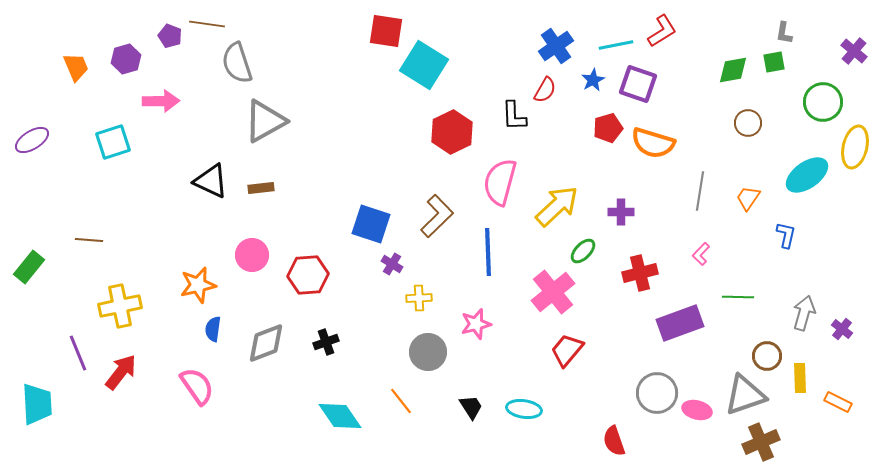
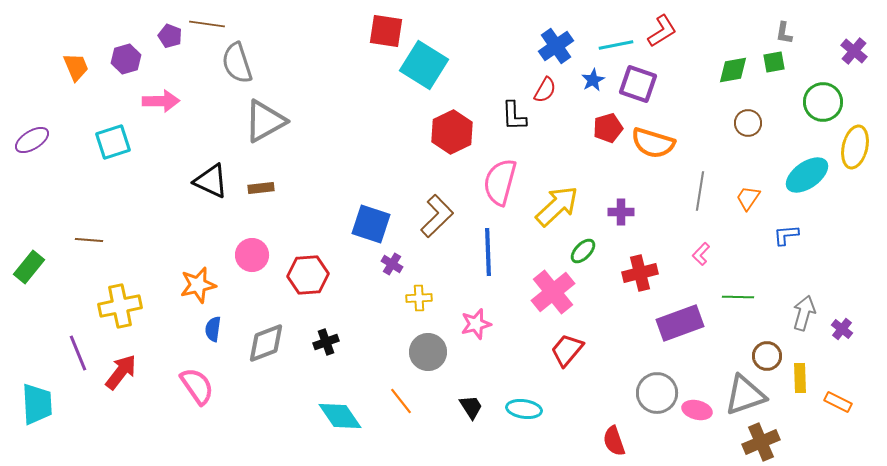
blue L-shape at (786, 235): rotated 108 degrees counterclockwise
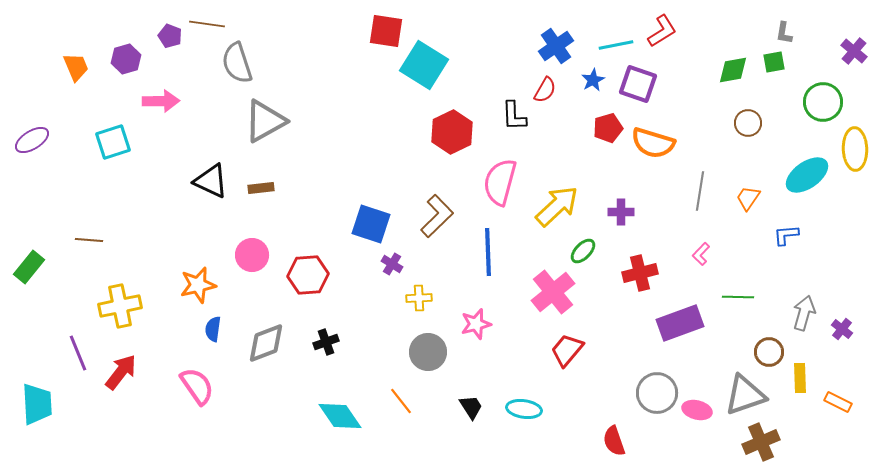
yellow ellipse at (855, 147): moved 2 px down; rotated 15 degrees counterclockwise
brown circle at (767, 356): moved 2 px right, 4 px up
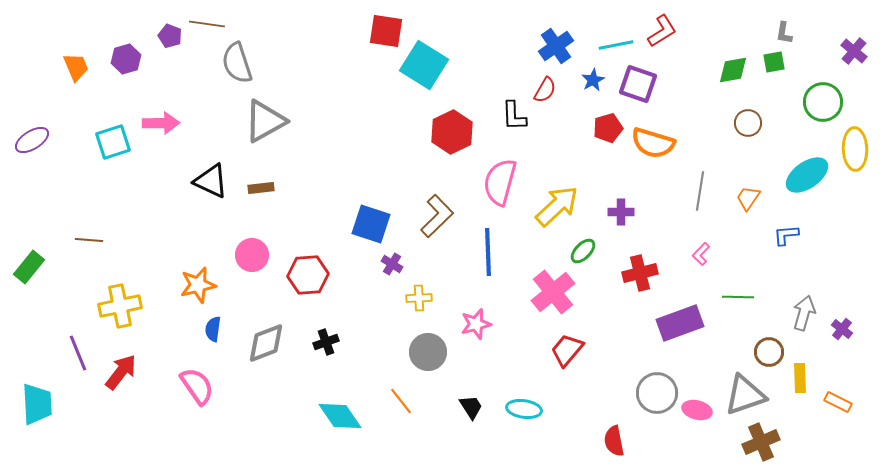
pink arrow at (161, 101): moved 22 px down
red semicircle at (614, 441): rotated 8 degrees clockwise
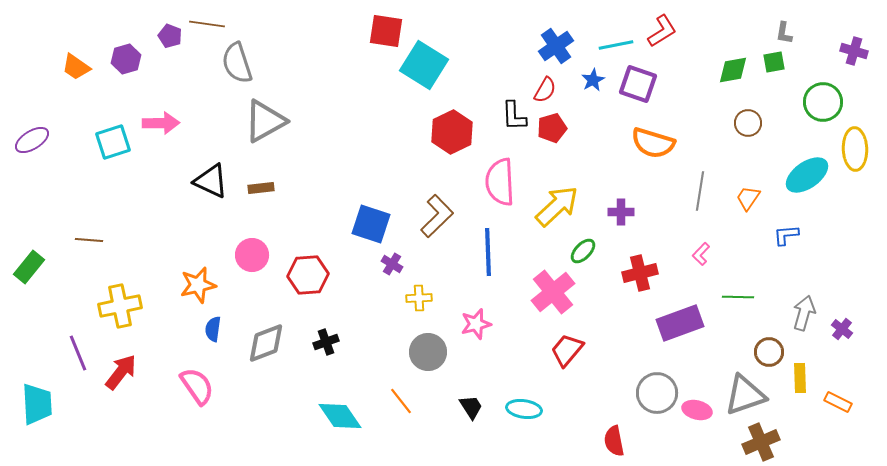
purple cross at (854, 51): rotated 24 degrees counterclockwise
orange trapezoid at (76, 67): rotated 148 degrees clockwise
red pentagon at (608, 128): moved 56 px left
pink semicircle at (500, 182): rotated 18 degrees counterclockwise
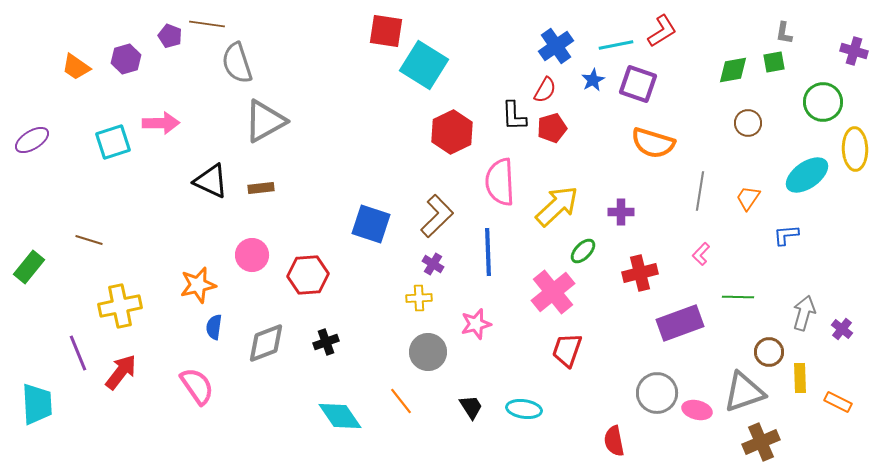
brown line at (89, 240): rotated 12 degrees clockwise
purple cross at (392, 264): moved 41 px right
blue semicircle at (213, 329): moved 1 px right, 2 px up
red trapezoid at (567, 350): rotated 21 degrees counterclockwise
gray triangle at (745, 395): moved 1 px left, 3 px up
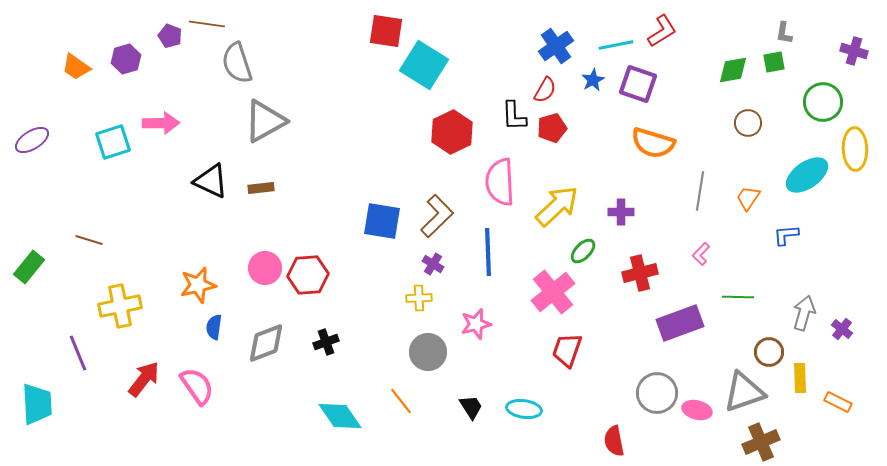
blue square at (371, 224): moved 11 px right, 3 px up; rotated 9 degrees counterclockwise
pink circle at (252, 255): moved 13 px right, 13 px down
red arrow at (121, 372): moved 23 px right, 7 px down
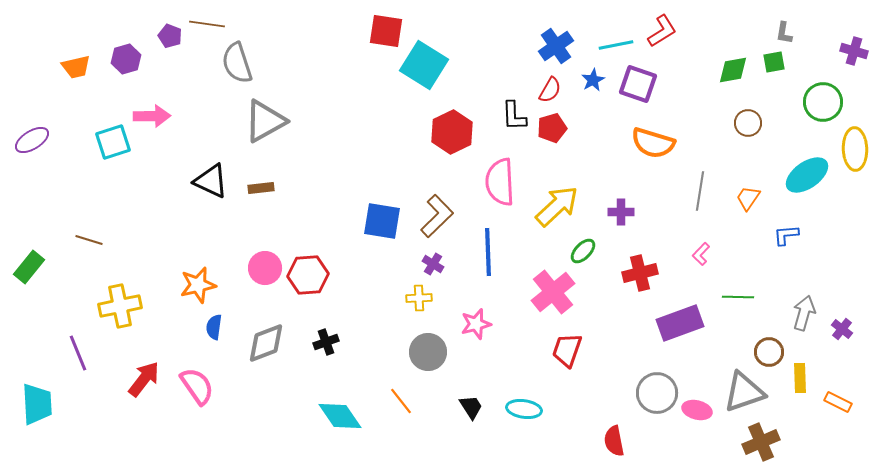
orange trapezoid at (76, 67): rotated 48 degrees counterclockwise
red semicircle at (545, 90): moved 5 px right
pink arrow at (161, 123): moved 9 px left, 7 px up
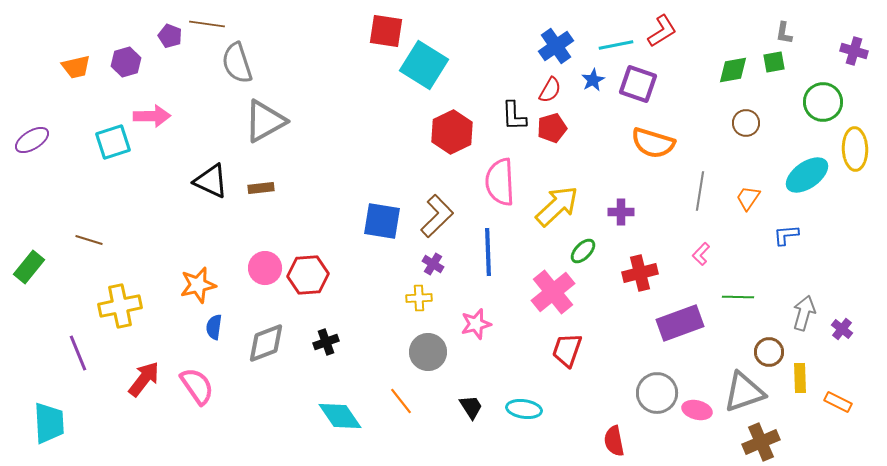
purple hexagon at (126, 59): moved 3 px down
brown circle at (748, 123): moved 2 px left
cyan trapezoid at (37, 404): moved 12 px right, 19 px down
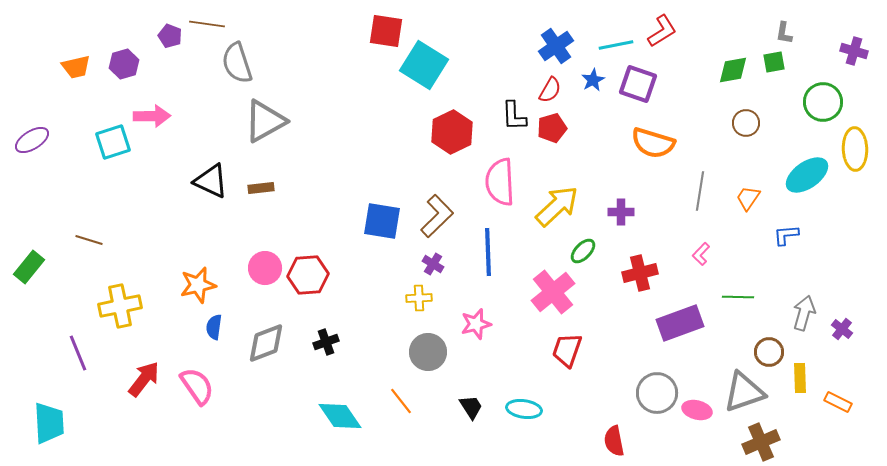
purple hexagon at (126, 62): moved 2 px left, 2 px down
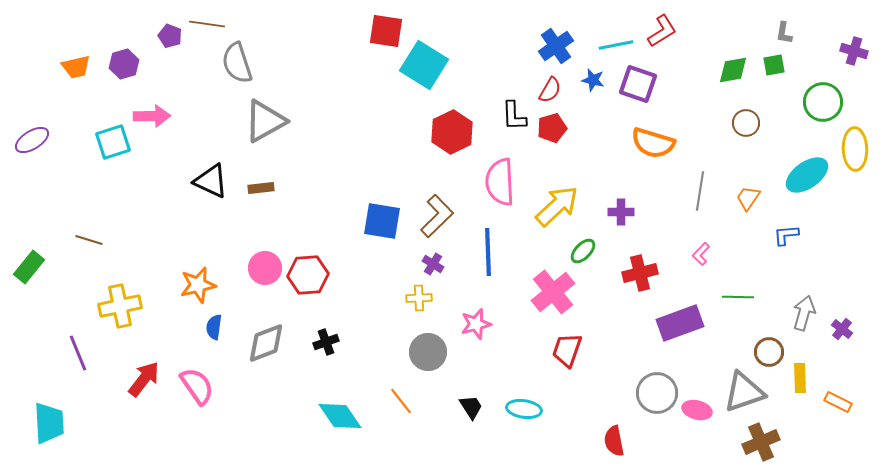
green square at (774, 62): moved 3 px down
blue star at (593, 80): rotated 30 degrees counterclockwise
